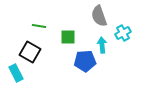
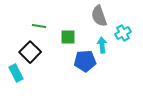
black square: rotated 15 degrees clockwise
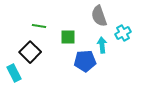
cyan rectangle: moved 2 px left
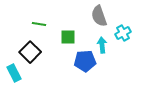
green line: moved 2 px up
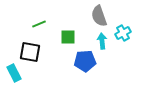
green line: rotated 32 degrees counterclockwise
cyan arrow: moved 4 px up
black square: rotated 35 degrees counterclockwise
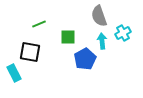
blue pentagon: moved 2 px up; rotated 25 degrees counterclockwise
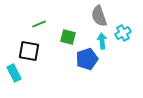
green square: rotated 14 degrees clockwise
black square: moved 1 px left, 1 px up
blue pentagon: moved 2 px right; rotated 10 degrees clockwise
